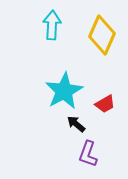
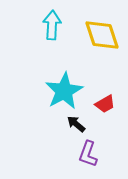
yellow diamond: rotated 42 degrees counterclockwise
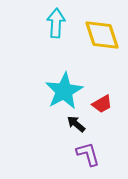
cyan arrow: moved 4 px right, 2 px up
red trapezoid: moved 3 px left
purple L-shape: rotated 144 degrees clockwise
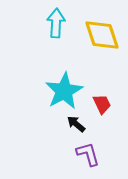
red trapezoid: rotated 85 degrees counterclockwise
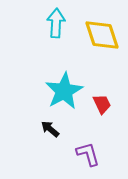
black arrow: moved 26 px left, 5 px down
